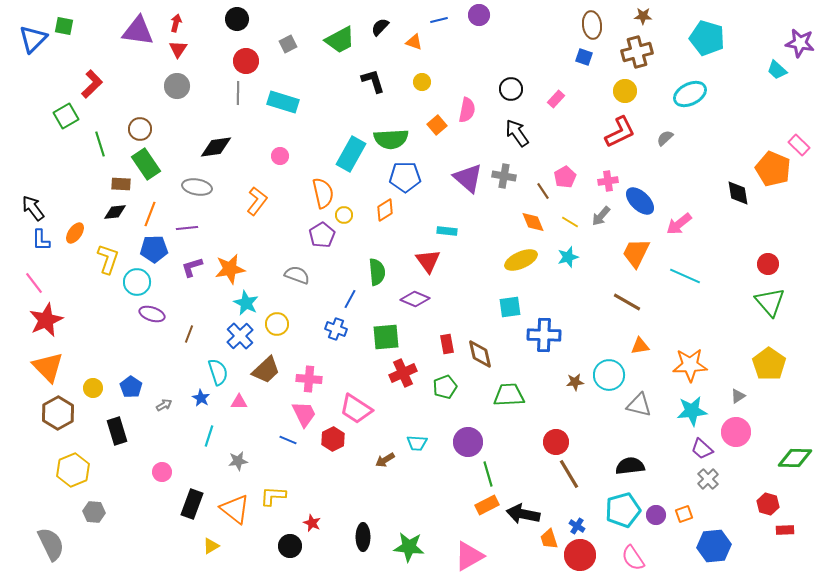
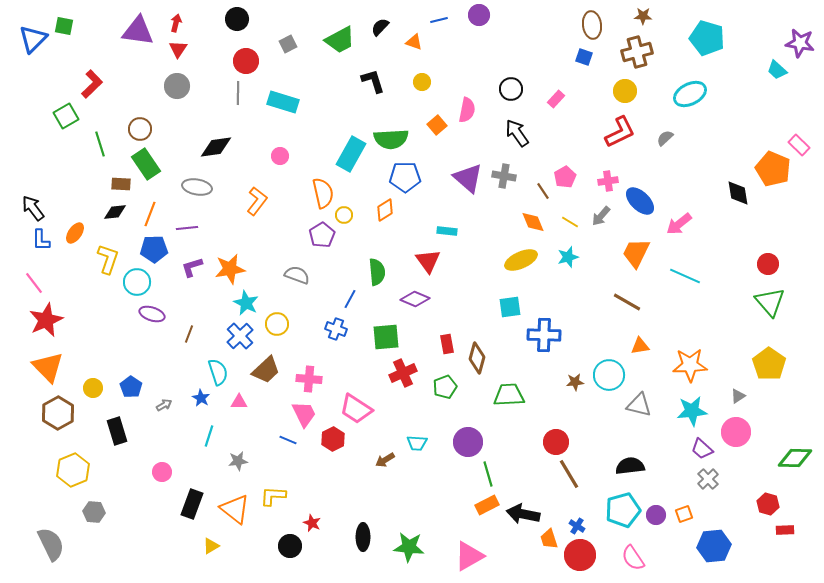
brown diamond at (480, 354): moved 3 px left, 4 px down; rotated 28 degrees clockwise
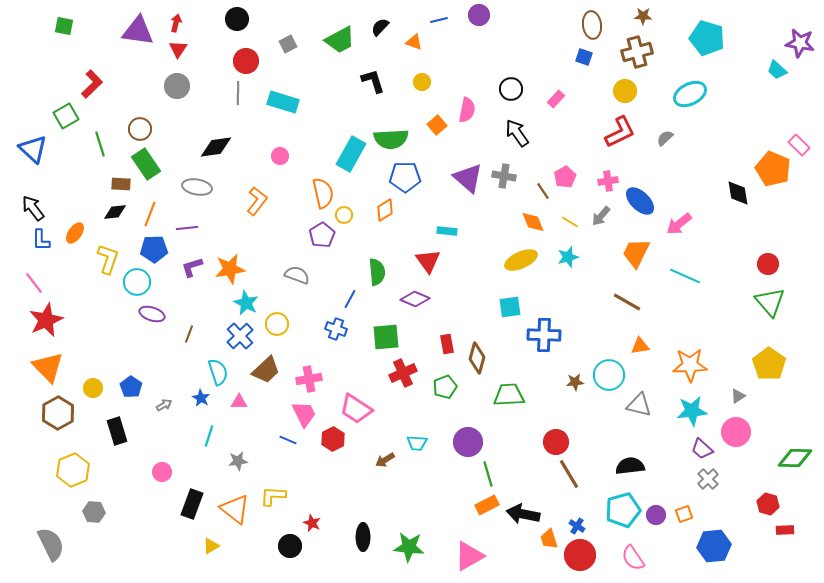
blue triangle at (33, 39): moved 110 px down; rotated 32 degrees counterclockwise
pink cross at (309, 379): rotated 15 degrees counterclockwise
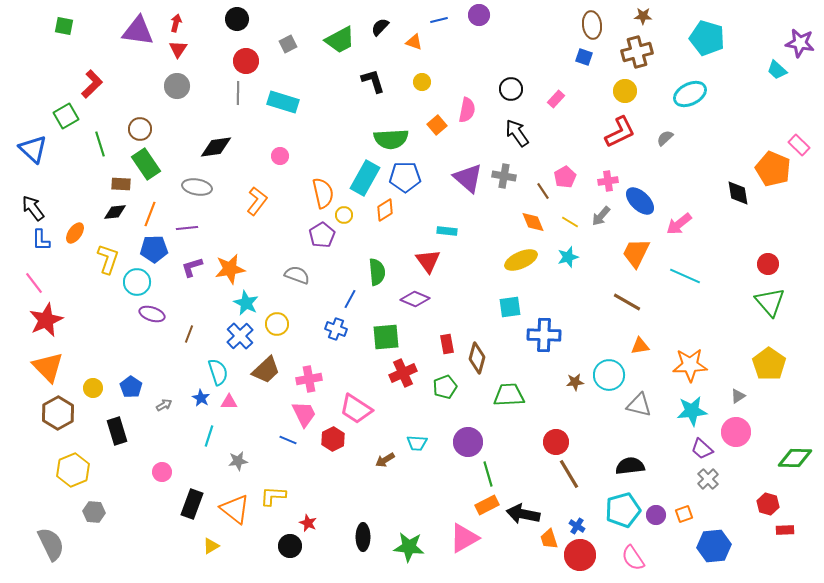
cyan rectangle at (351, 154): moved 14 px right, 24 px down
pink triangle at (239, 402): moved 10 px left
red star at (312, 523): moved 4 px left
pink triangle at (469, 556): moved 5 px left, 18 px up
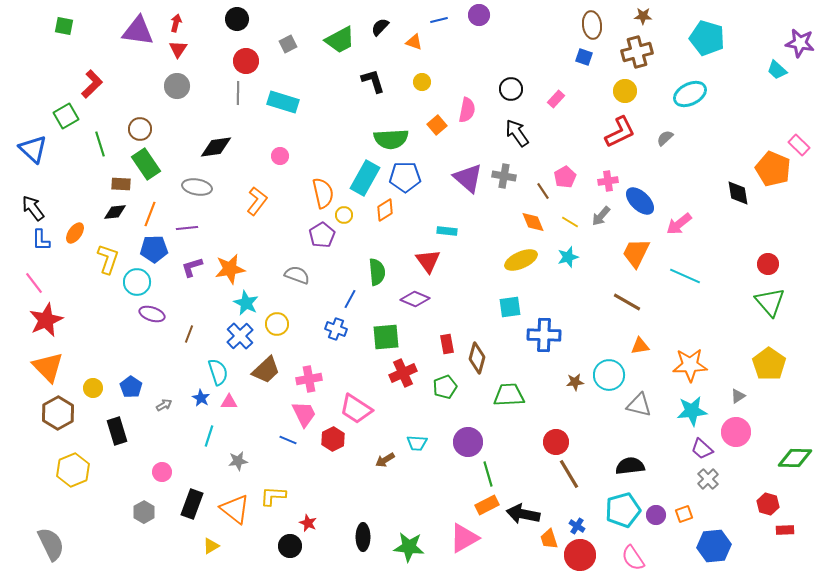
gray hexagon at (94, 512): moved 50 px right; rotated 25 degrees clockwise
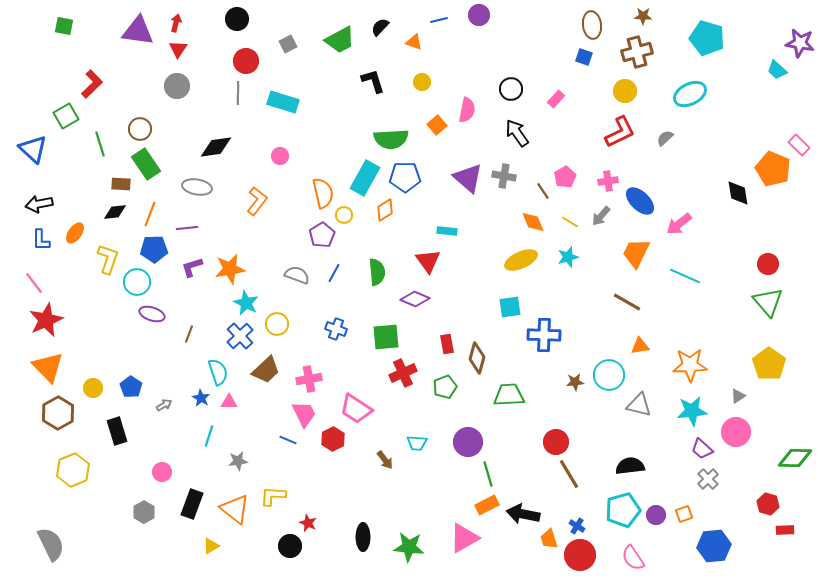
black arrow at (33, 208): moved 6 px right, 4 px up; rotated 64 degrees counterclockwise
blue line at (350, 299): moved 16 px left, 26 px up
green triangle at (770, 302): moved 2 px left
brown arrow at (385, 460): rotated 96 degrees counterclockwise
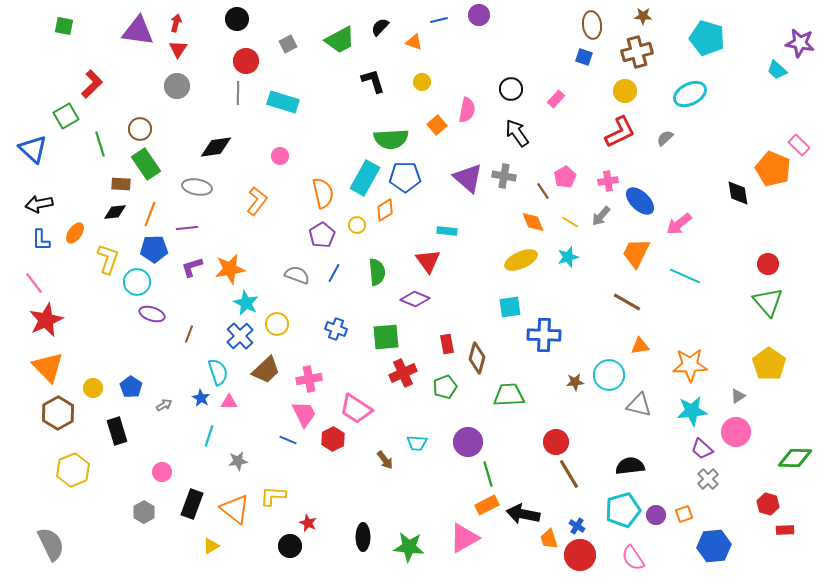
yellow circle at (344, 215): moved 13 px right, 10 px down
